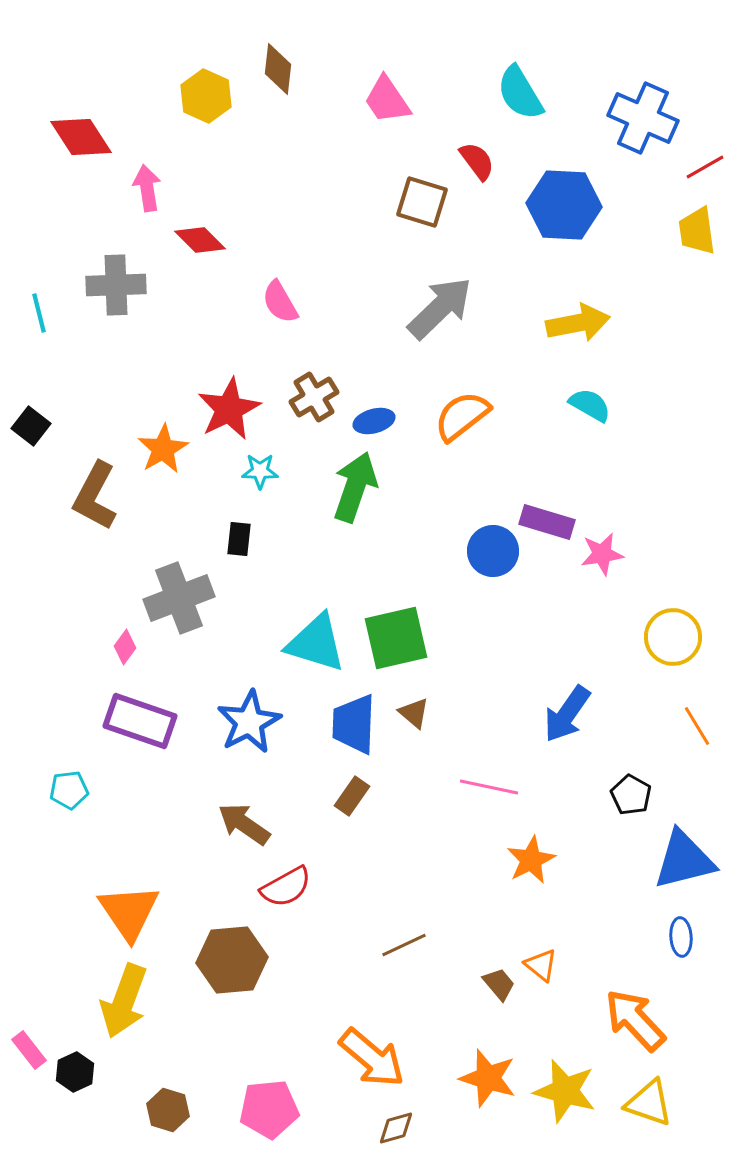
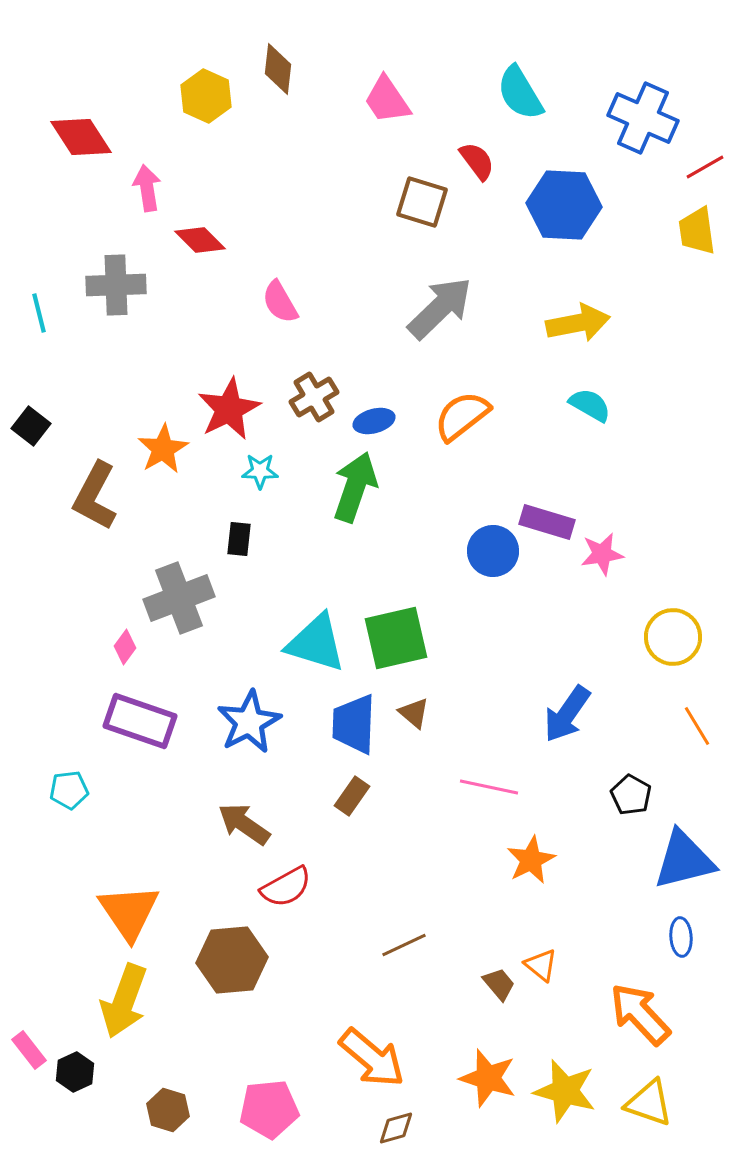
orange arrow at (635, 1020): moved 5 px right, 6 px up
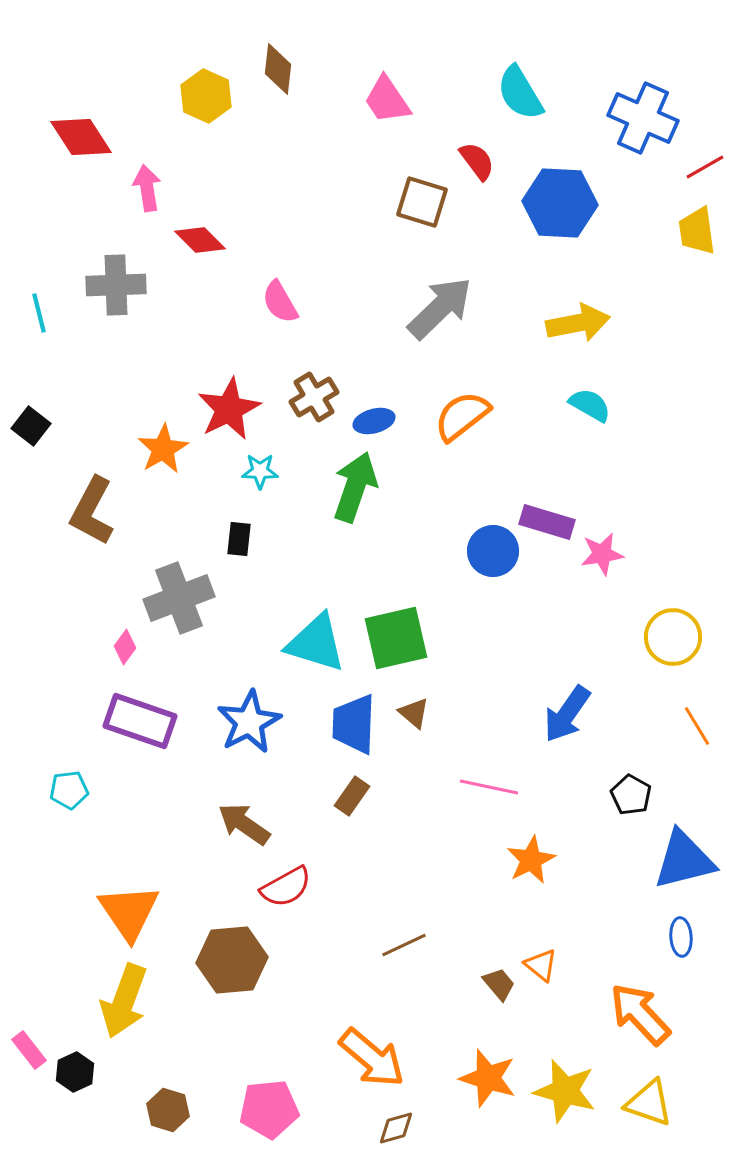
blue hexagon at (564, 205): moved 4 px left, 2 px up
brown L-shape at (95, 496): moved 3 px left, 15 px down
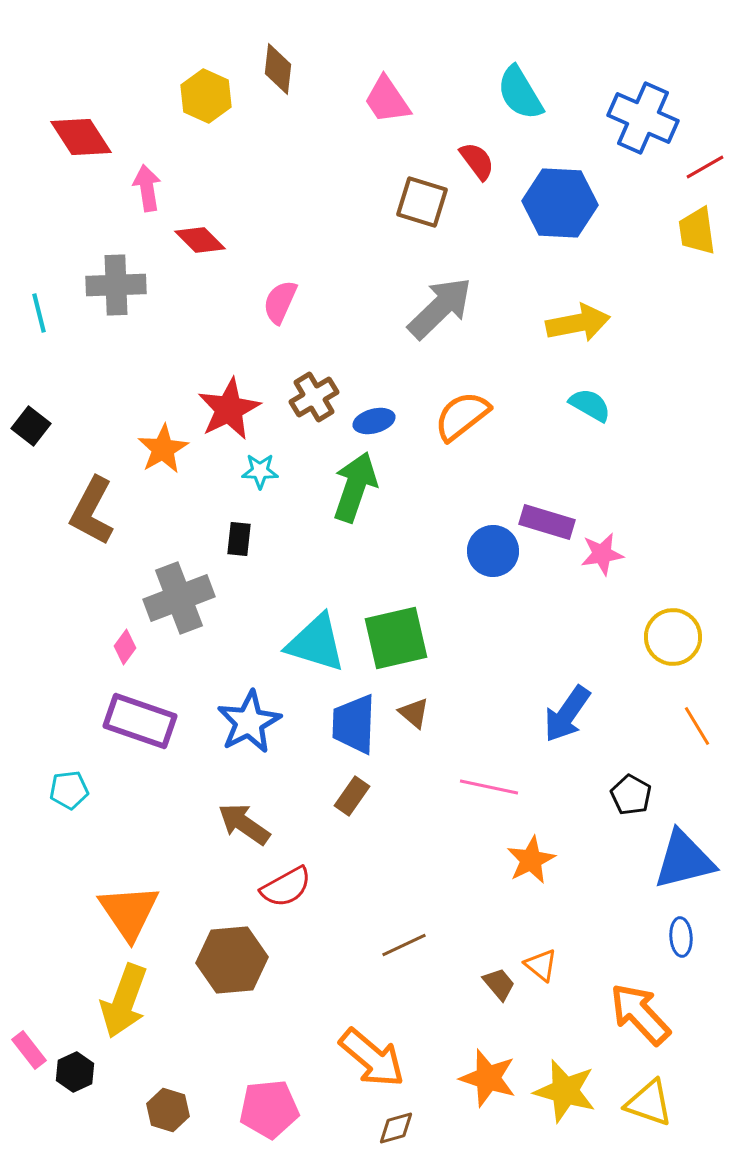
pink semicircle at (280, 302): rotated 54 degrees clockwise
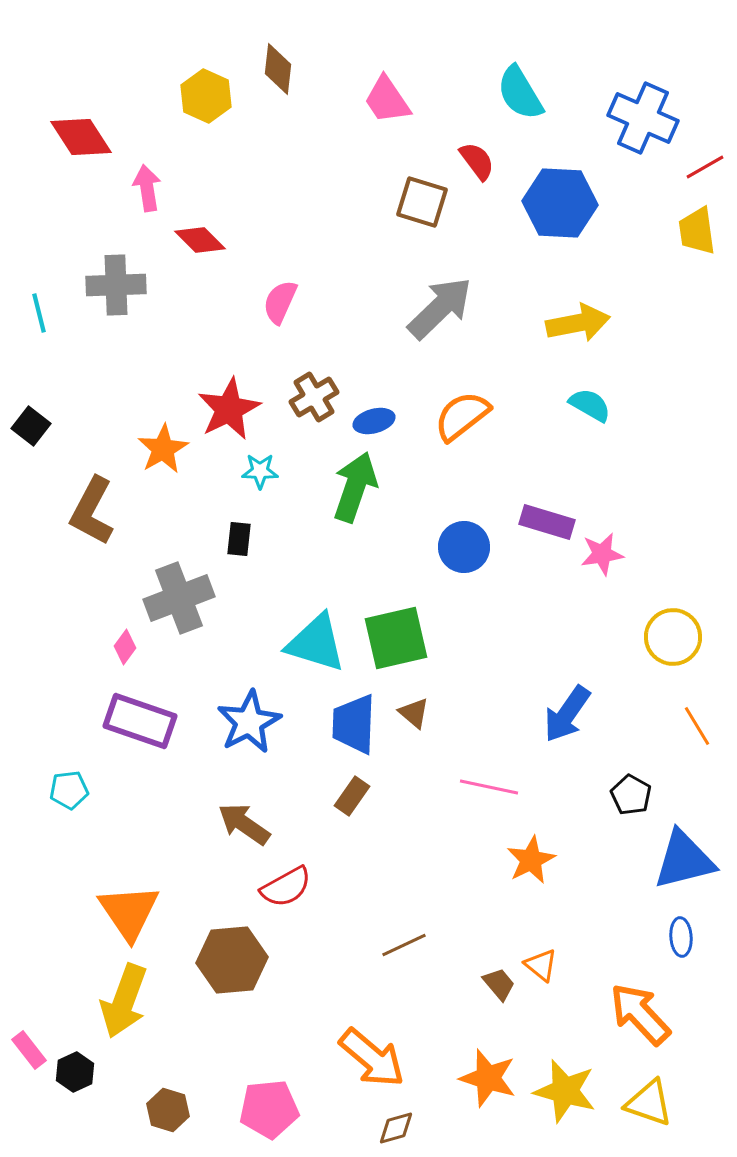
blue circle at (493, 551): moved 29 px left, 4 px up
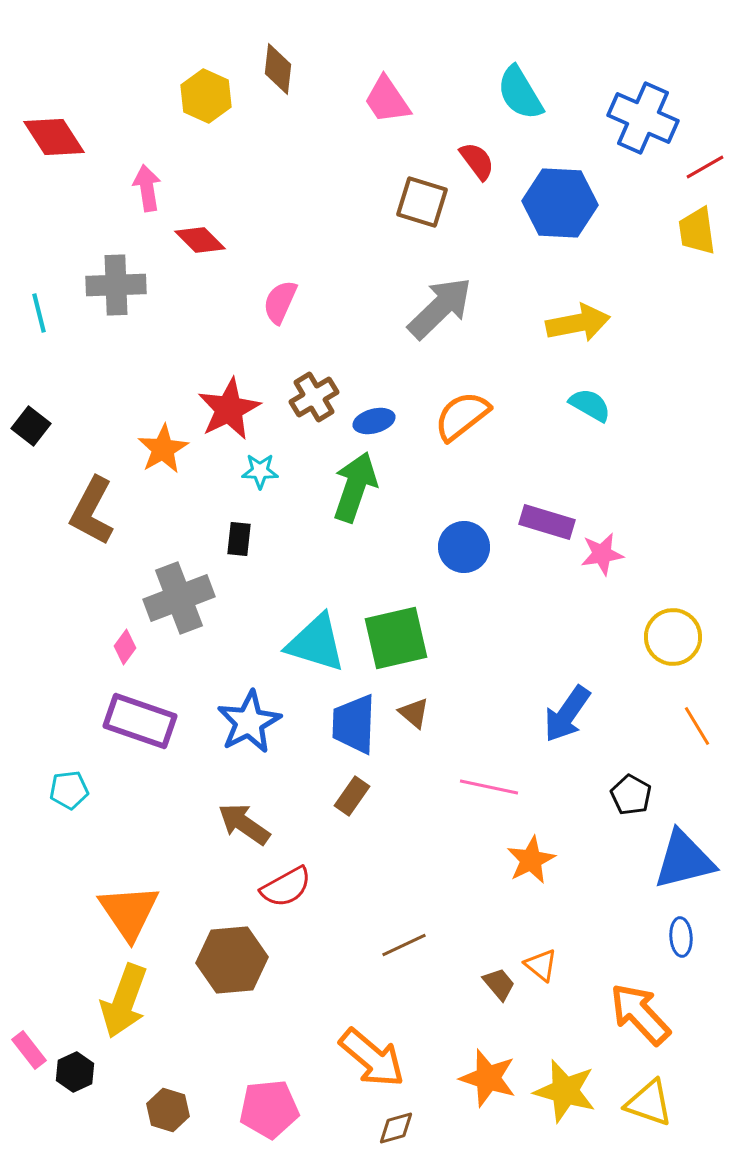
red diamond at (81, 137): moved 27 px left
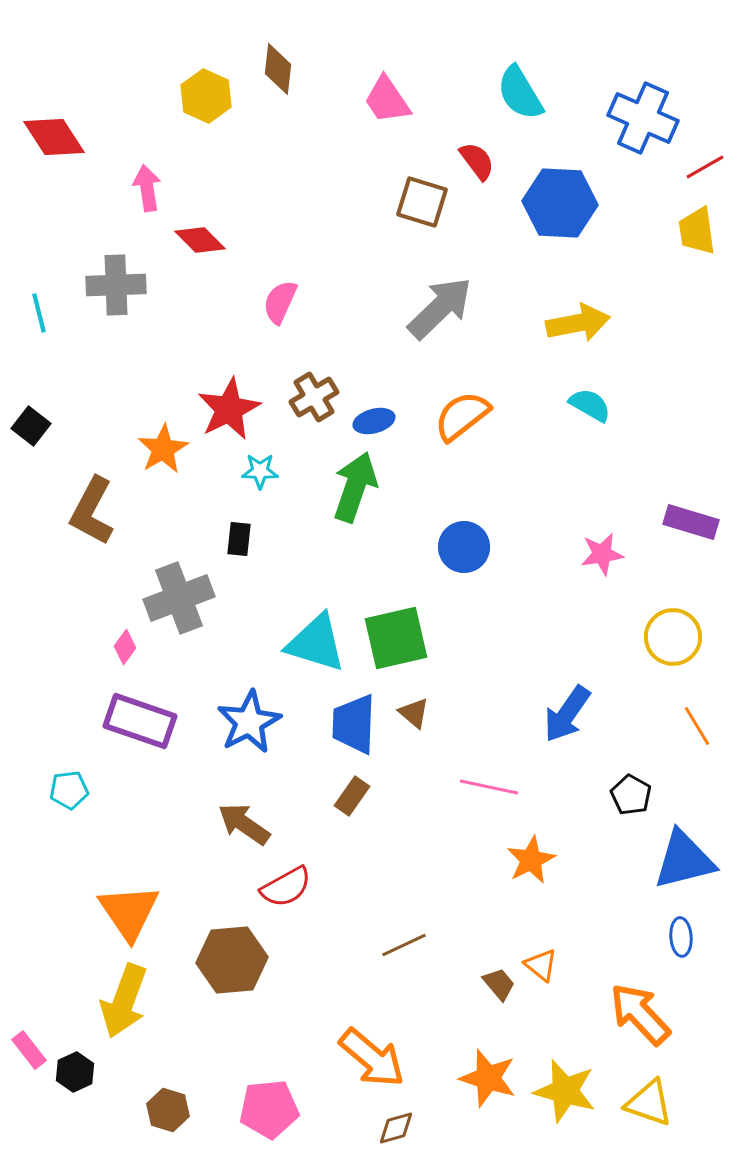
purple rectangle at (547, 522): moved 144 px right
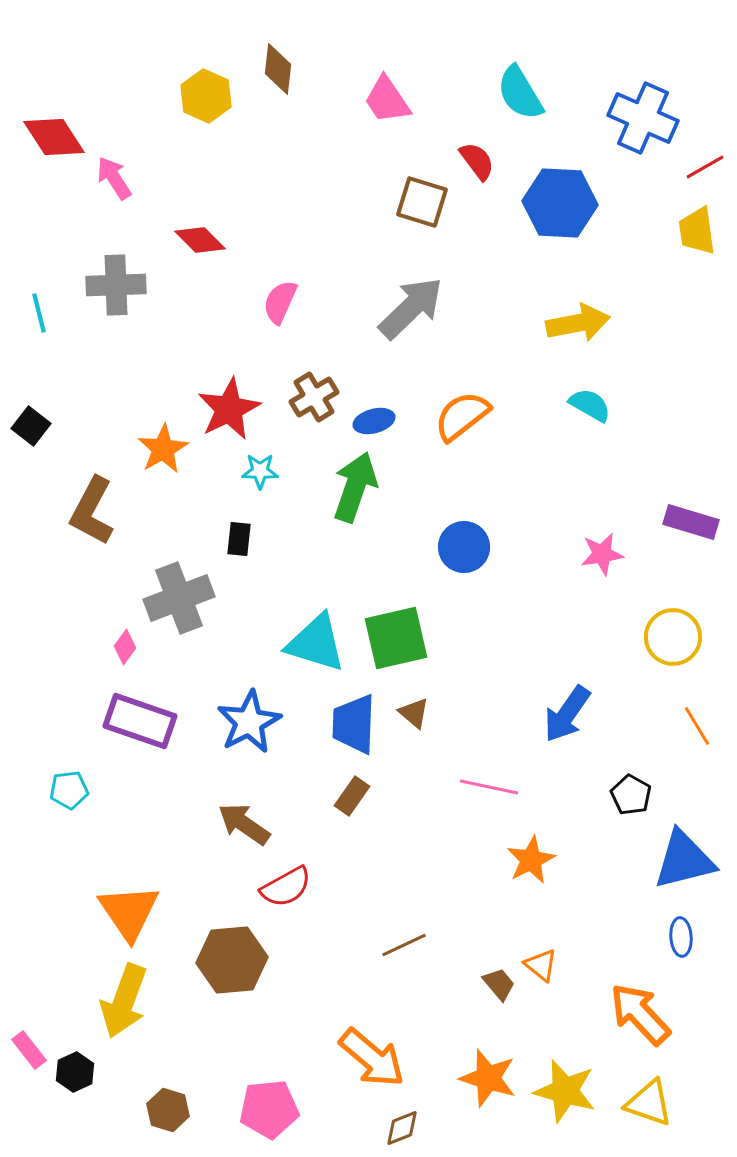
pink arrow at (147, 188): moved 33 px left, 10 px up; rotated 24 degrees counterclockwise
gray arrow at (440, 308): moved 29 px left
brown diamond at (396, 1128): moved 6 px right; rotated 6 degrees counterclockwise
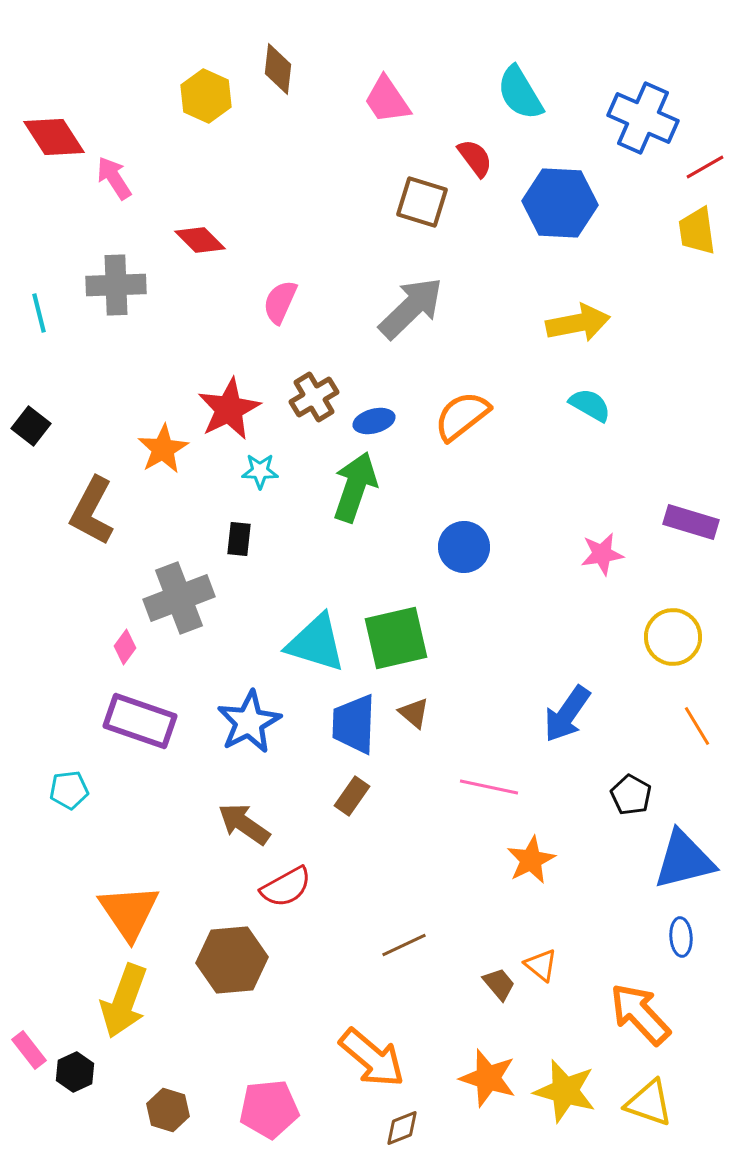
red semicircle at (477, 161): moved 2 px left, 3 px up
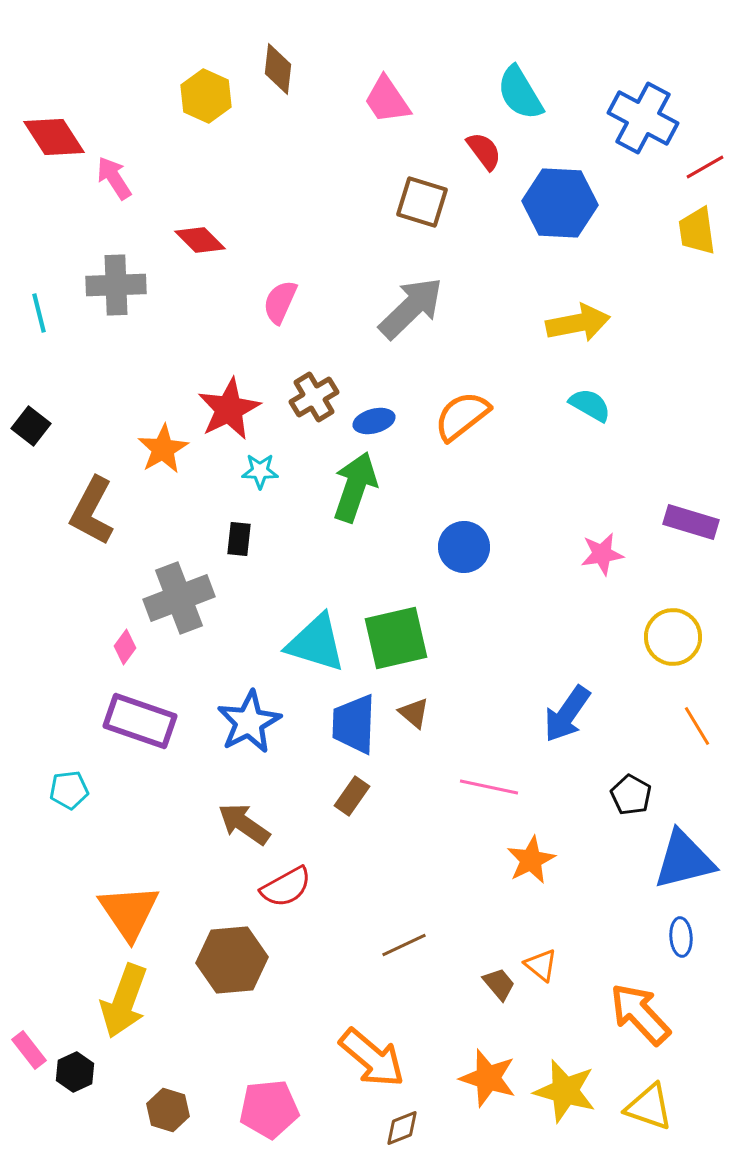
blue cross at (643, 118): rotated 4 degrees clockwise
red semicircle at (475, 158): moved 9 px right, 7 px up
yellow triangle at (649, 1103): moved 4 px down
